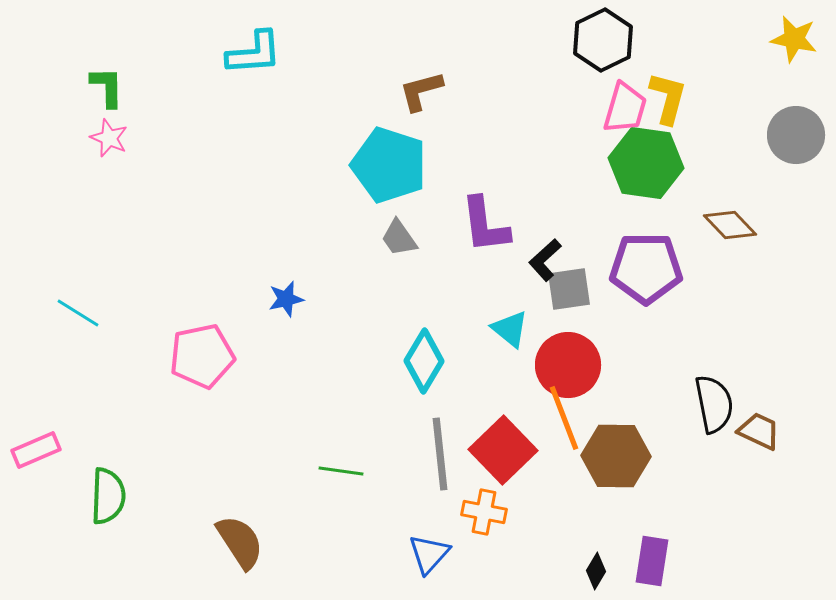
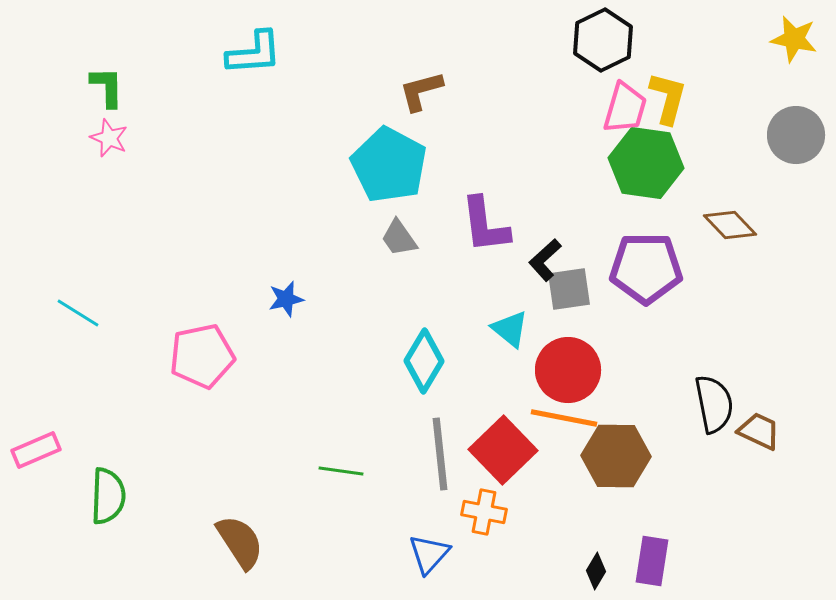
cyan pentagon: rotated 10 degrees clockwise
red circle: moved 5 px down
orange line: rotated 58 degrees counterclockwise
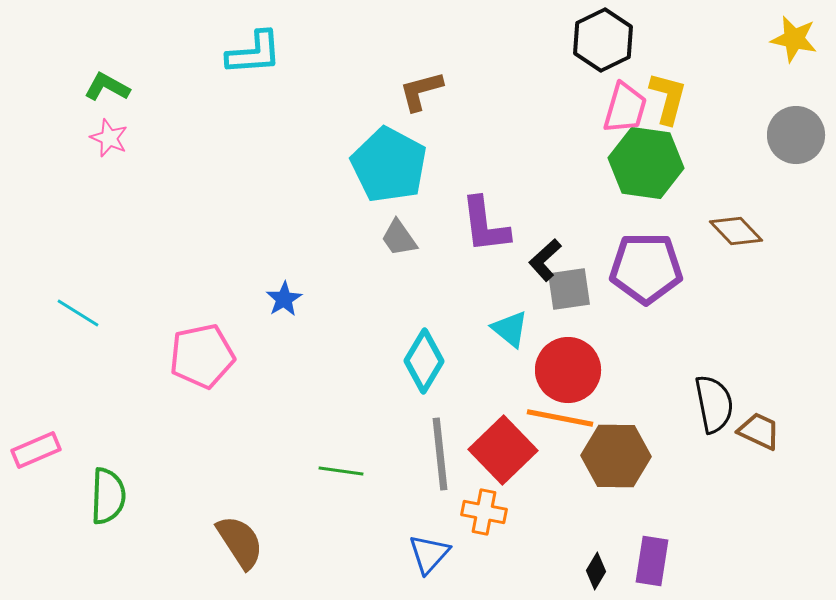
green L-shape: rotated 60 degrees counterclockwise
brown diamond: moved 6 px right, 6 px down
blue star: moved 2 px left; rotated 18 degrees counterclockwise
orange line: moved 4 px left
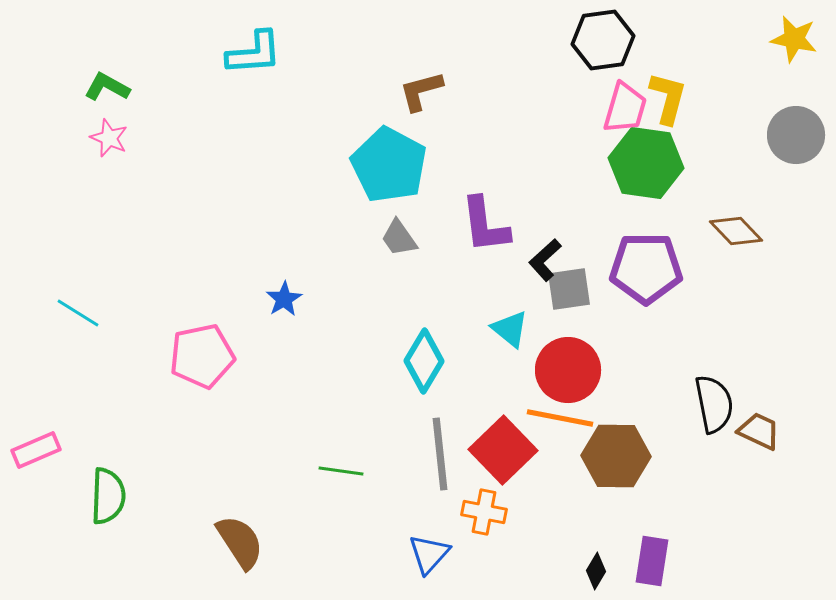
black hexagon: rotated 18 degrees clockwise
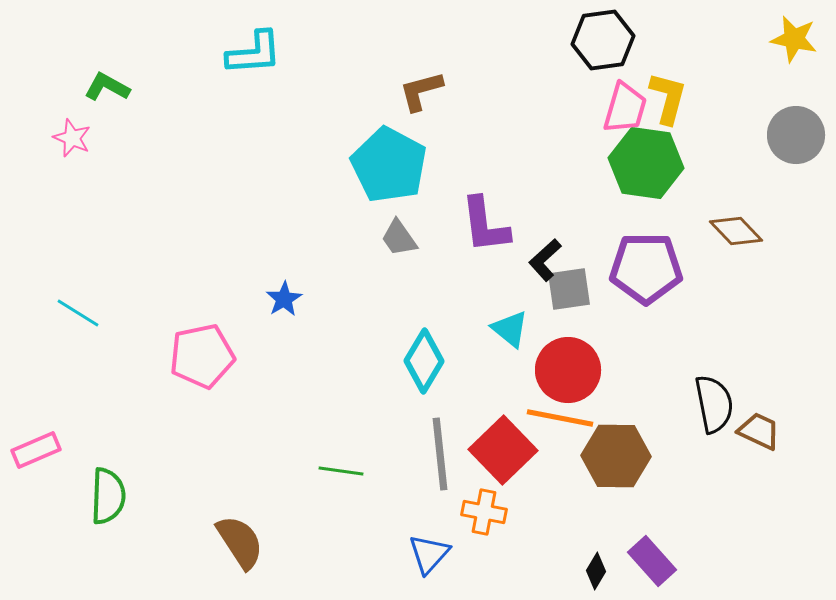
pink star: moved 37 px left
purple rectangle: rotated 51 degrees counterclockwise
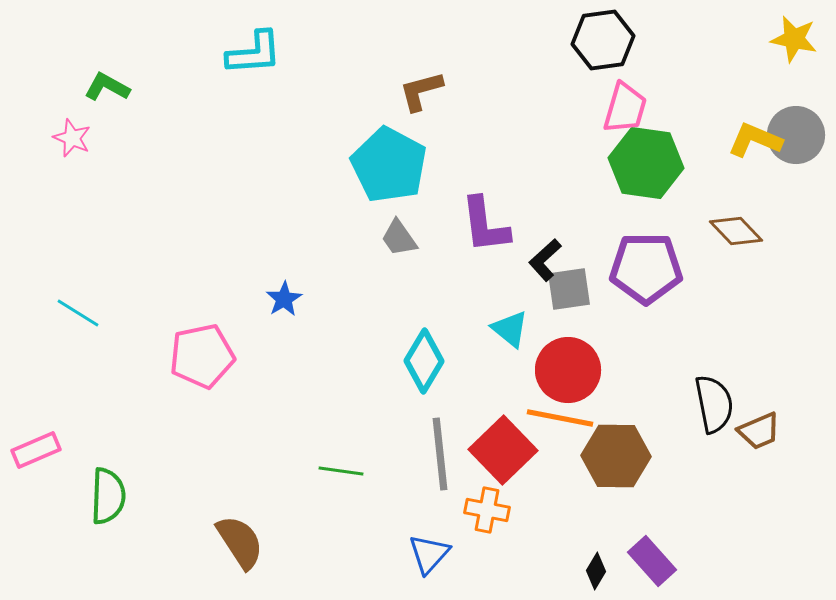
yellow L-shape: moved 87 px right, 42 px down; rotated 82 degrees counterclockwise
brown trapezoid: rotated 132 degrees clockwise
orange cross: moved 3 px right, 2 px up
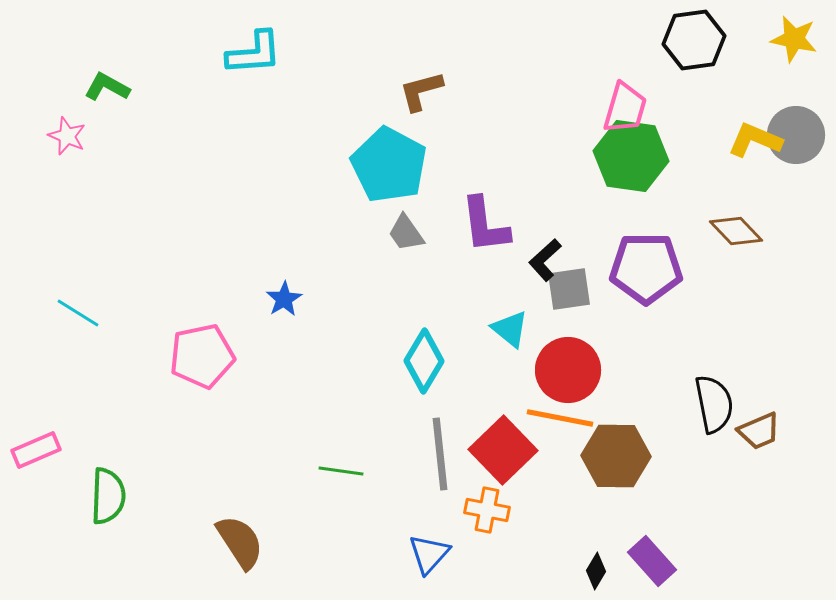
black hexagon: moved 91 px right
pink star: moved 5 px left, 2 px up
green hexagon: moved 15 px left, 7 px up
gray trapezoid: moved 7 px right, 5 px up
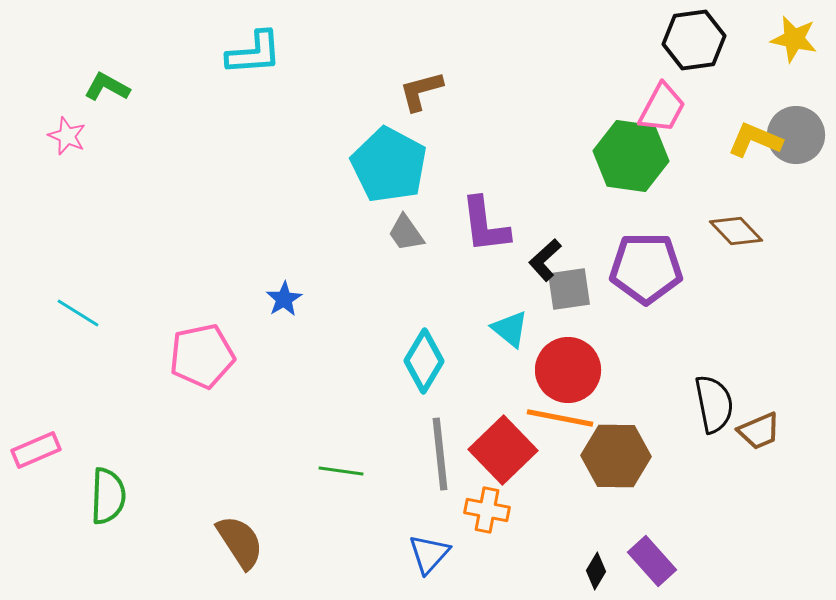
pink trapezoid: moved 37 px right; rotated 12 degrees clockwise
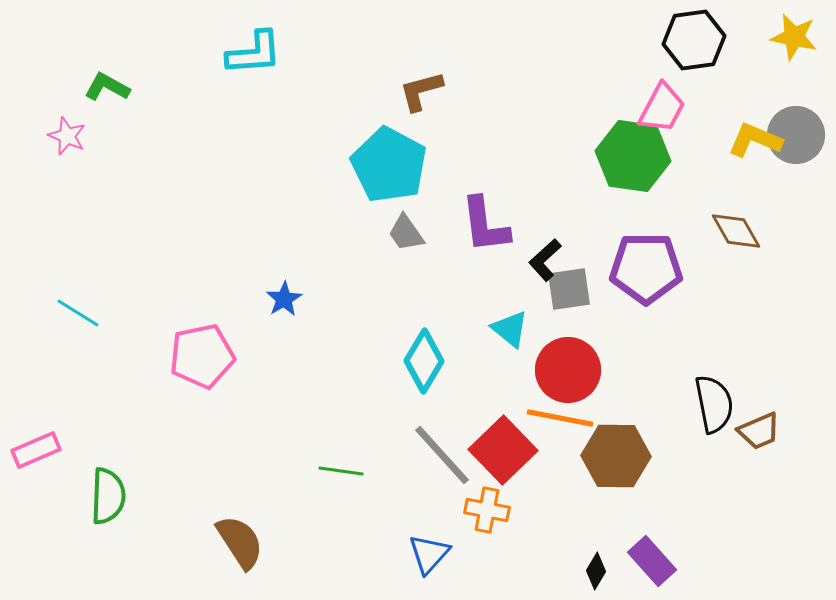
yellow star: moved 2 px up
green hexagon: moved 2 px right
brown diamond: rotated 14 degrees clockwise
gray line: moved 2 px right, 1 px down; rotated 36 degrees counterclockwise
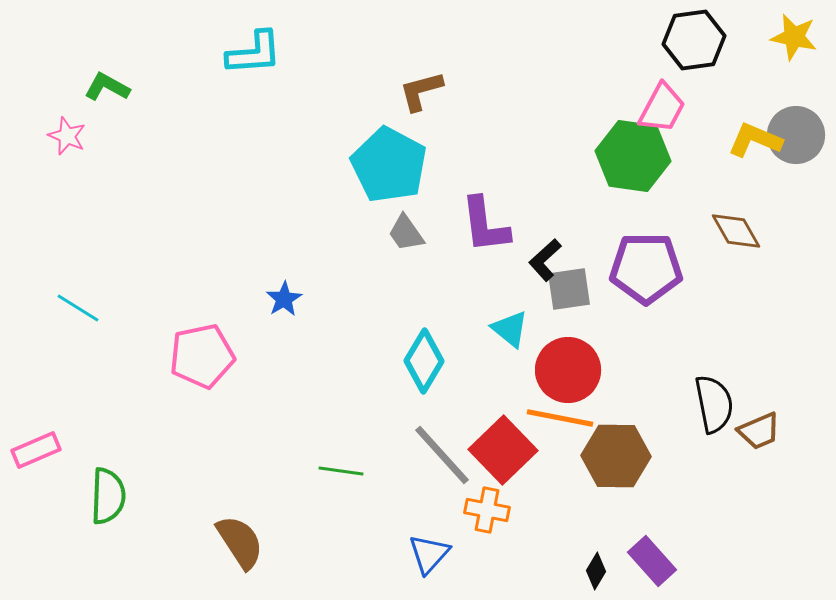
cyan line: moved 5 px up
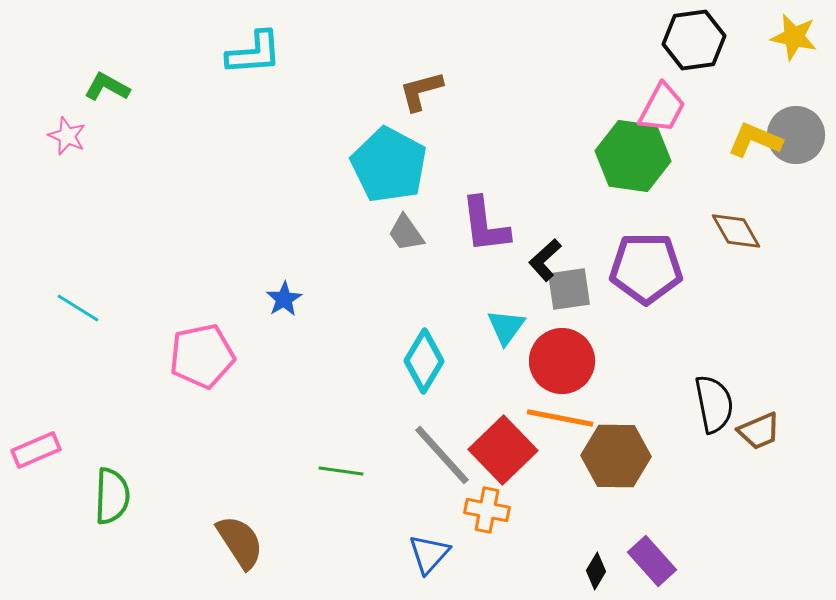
cyan triangle: moved 4 px left, 2 px up; rotated 27 degrees clockwise
red circle: moved 6 px left, 9 px up
green semicircle: moved 4 px right
